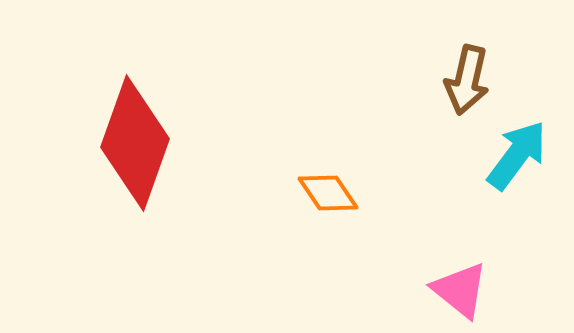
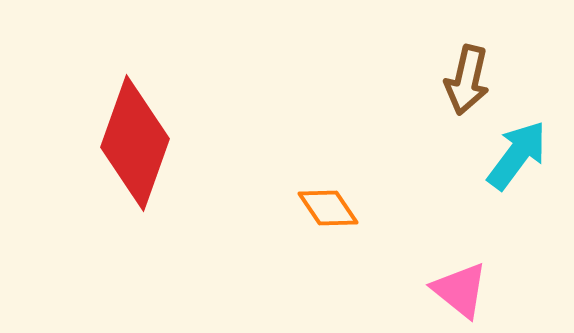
orange diamond: moved 15 px down
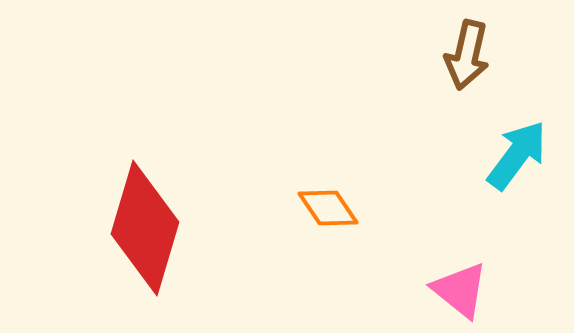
brown arrow: moved 25 px up
red diamond: moved 10 px right, 85 px down; rotated 3 degrees counterclockwise
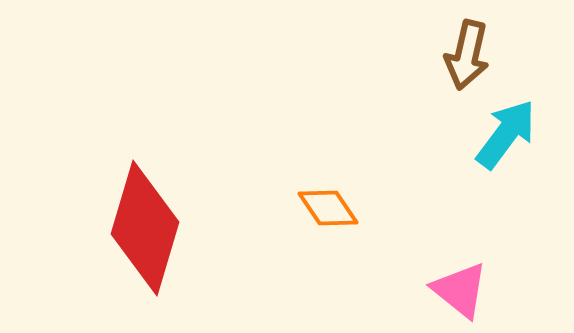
cyan arrow: moved 11 px left, 21 px up
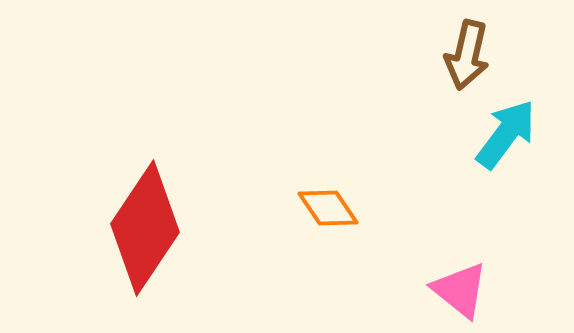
red diamond: rotated 17 degrees clockwise
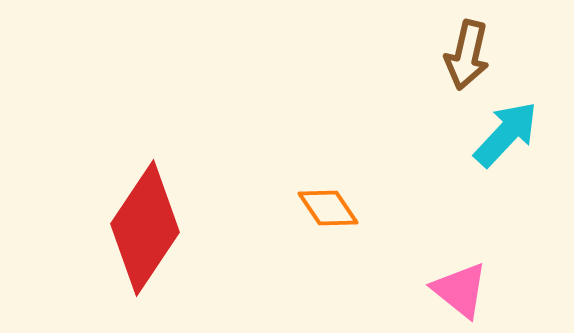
cyan arrow: rotated 6 degrees clockwise
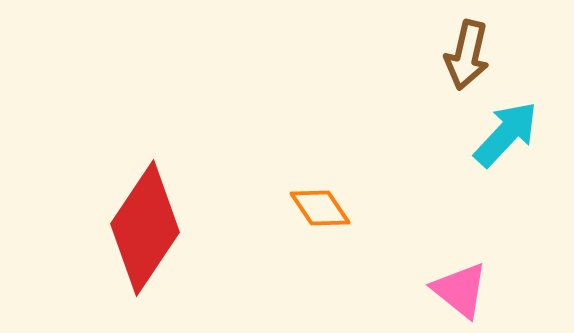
orange diamond: moved 8 px left
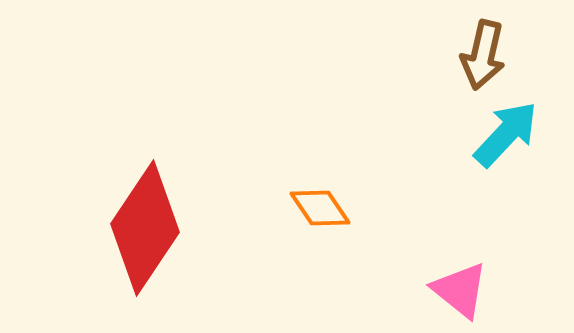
brown arrow: moved 16 px right
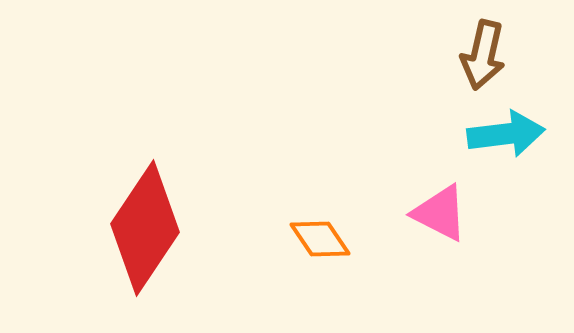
cyan arrow: rotated 40 degrees clockwise
orange diamond: moved 31 px down
pink triangle: moved 20 px left, 77 px up; rotated 12 degrees counterclockwise
